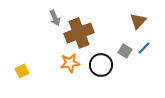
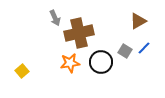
brown triangle: rotated 18 degrees clockwise
brown cross: rotated 8 degrees clockwise
black circle: moved 3 px up
yellow square: rotated 16 degrees counterclockwise
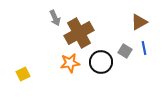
brown triangle: moved 1 px right, 1 px down
brown cross: rotated 16 degrees counterclockwise
blue line: rotated 56 degrees counterclockwise
yellow square: moved 1 px right, 3 px down; rotated 16 degrees clockwise
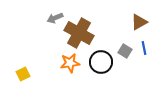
gray arrow: rotated 91 degrees clockwise
brown cross: rotated 32 degrees counterclockwise
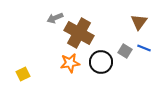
brown triangle: rotated 24 degrees counterclockwise
blue line: rotated 56 degrees counterclockwise
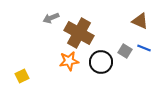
gray arrow: moved 4 px left
brown triangle: moved 1 px right, 1 px up; rotated 42 degrees counterclockwise
orange star: moved 1 px left, 2 px up
yellow square: moved 1 px left, 2 px down
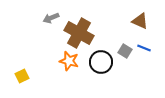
orange star: rotated 24 degrees clockwise
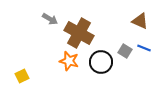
gray arrow: moved 1 px left, 1 px down; rotated 126 degrees counterclockwise
